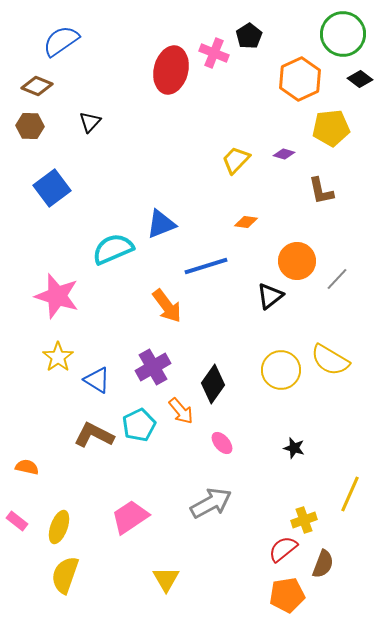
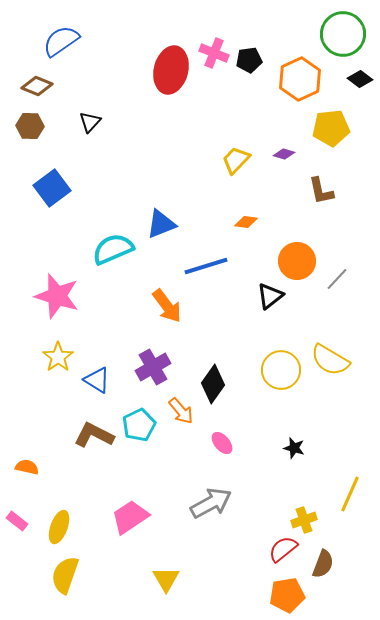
black pentagon at (249, 36): moved 24 px down; rotated 25 degrees clockwise
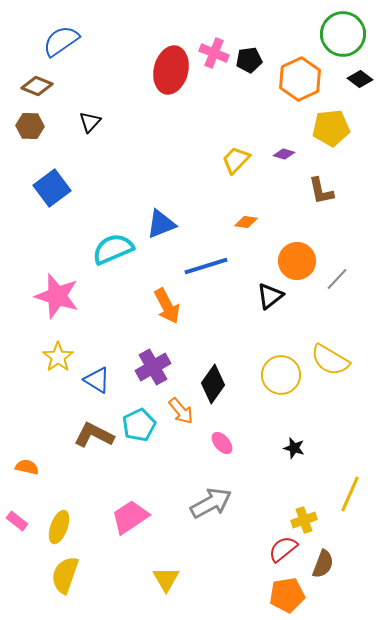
orange arrow at (167, 306): rotated 9 degrees clockwise
yellow circle at (281, 370): moved 5 px down
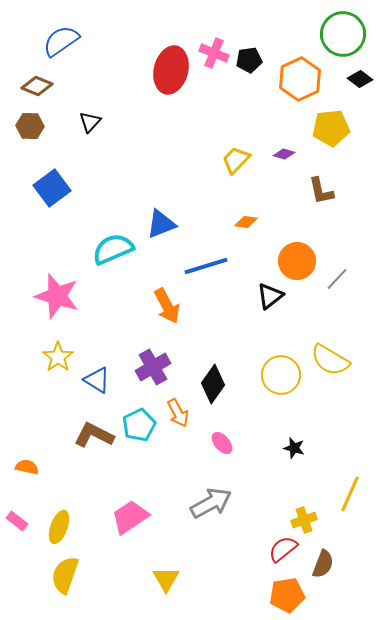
orange arrow at (181, 411): moved 3 px left, 2 px down; rotated 12 degrees clockwise
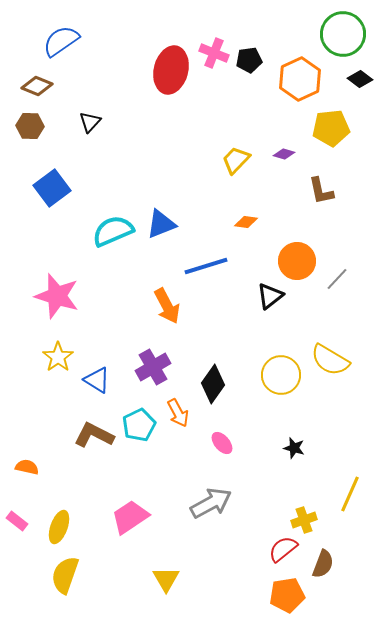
cyan semicircle at (113, 249): moved 18 px up
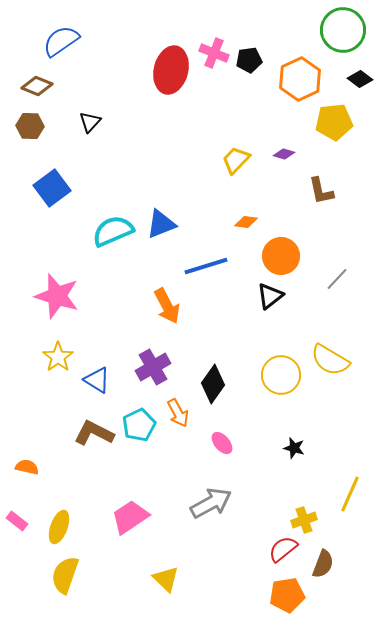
green circle at (343, 34): moved 4 px up
yellow pentagon at (331, 128): moved 3 px right, 6 px up
orange circle at (297, 261): moved 16 px left, 5 px up
brown L-shape at (94, 435): moved 2 px up
yellow triangle at (166, 579): rotated 16 degrees counterclockwise
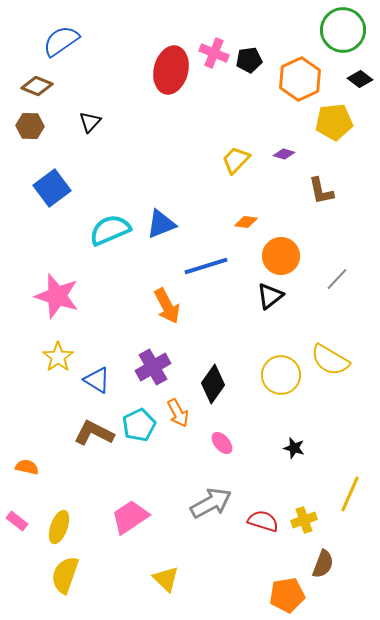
cyan semicircle at (113, 231): moved 3 px left, 1 px up
red semicircle at (283, 549): moved 20 px left, 28 px up; rotated 56 degrees clockwise
